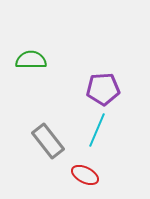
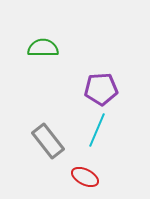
green semicircle: moved 12 px right, 12 px up
purple pentagon: moved 2 px left
red ellipse: moved 2 px down
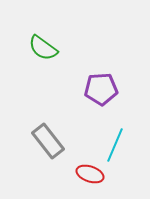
green semicircle: rotated 144 degrees counterclockwise
cyan line: moved 18 px right, 15 px down
red ellipse: moved 5 px right, 3 px up; rotated 8 degrees counterclockwise
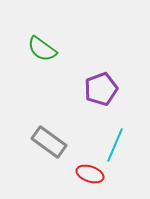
green semicircle: moved 1 px left, 1 px down
purple pentagon: rotated 16 degrees counterclockwise
gray rectangle: moved 1 px right, 1 px down; rotated 16 degrees counterclockwise
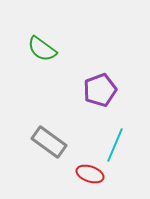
purple pentagon: moved 1 px left, 1 px down
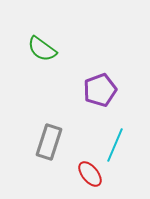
gray rectangle: rotated 72 degrees clockwise
red ellipse: rotated 32 degrees clockwise
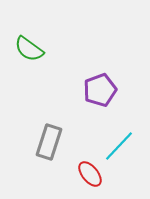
green semicircle: moved 13 px left
cyan line: moved 4 px right, 1 px down; rotated 20 degrees clockwise
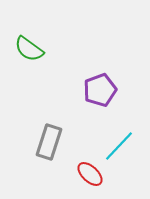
red ellipse: rotated 8 degrees counterclockwise
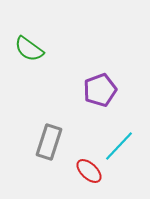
red ellipse: moved 1 px left, 3 px up
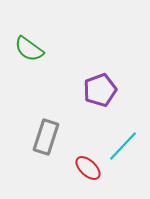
gray rectangle: moved 3 px left, 5 px up
cyan line: moved 4 px right
red ellipse: moved 1 px left, 3 px up
